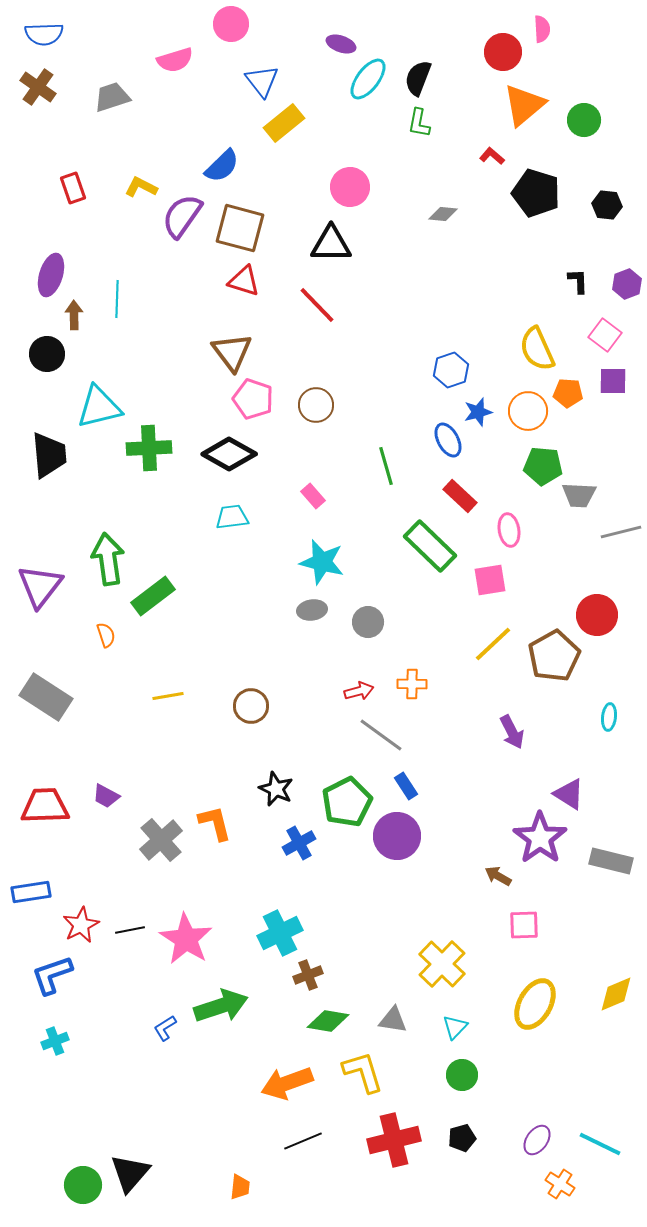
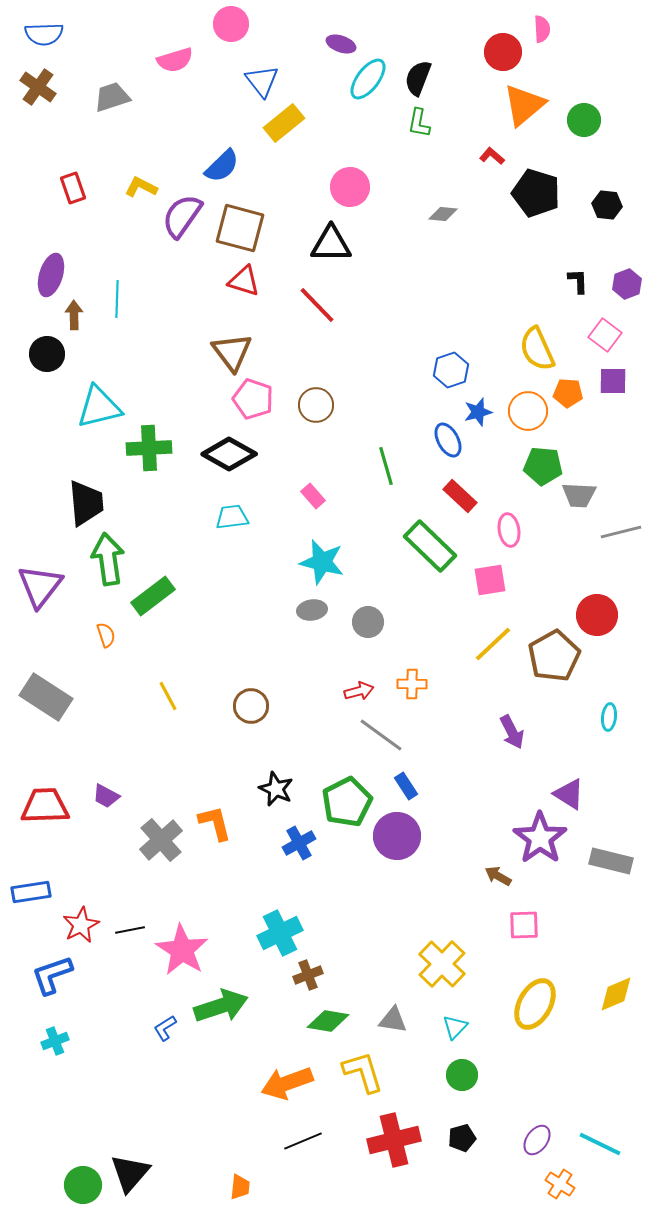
black trapezoid at (49, 455): moved 37 px right, 48 px down
yellow line at (168, 696): rotated 72 degrees clockwise
pink star at (186, 939): moved 4 px left, 11 px down
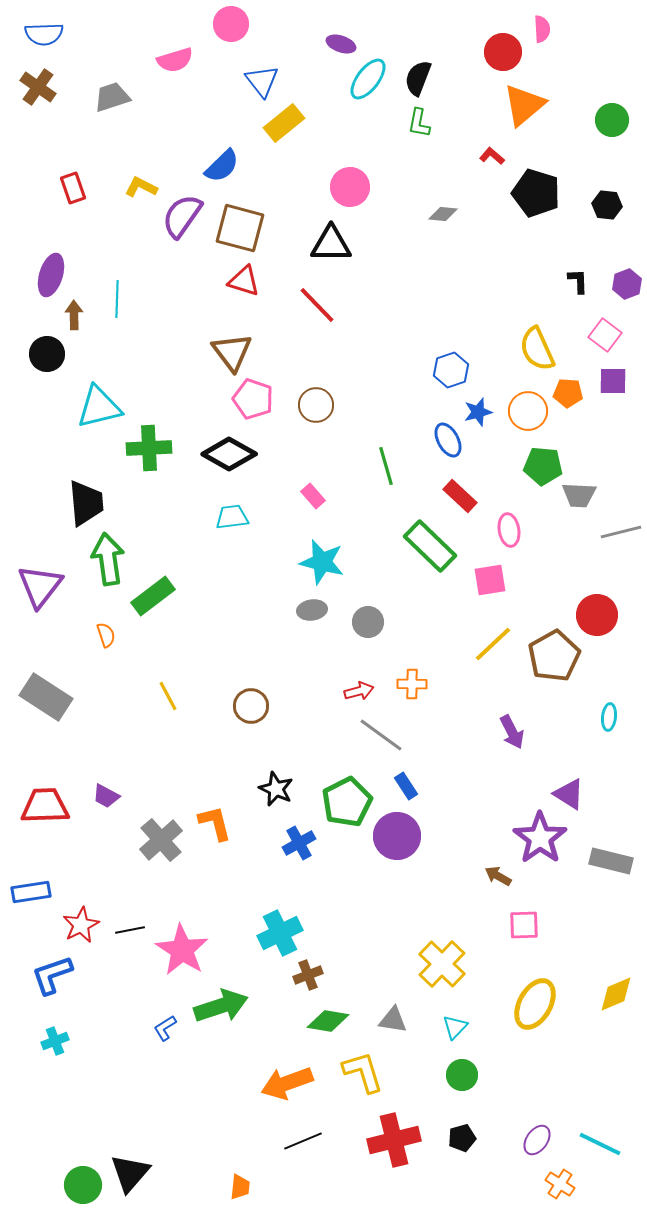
green circle at (584, 120): moved 28 px right
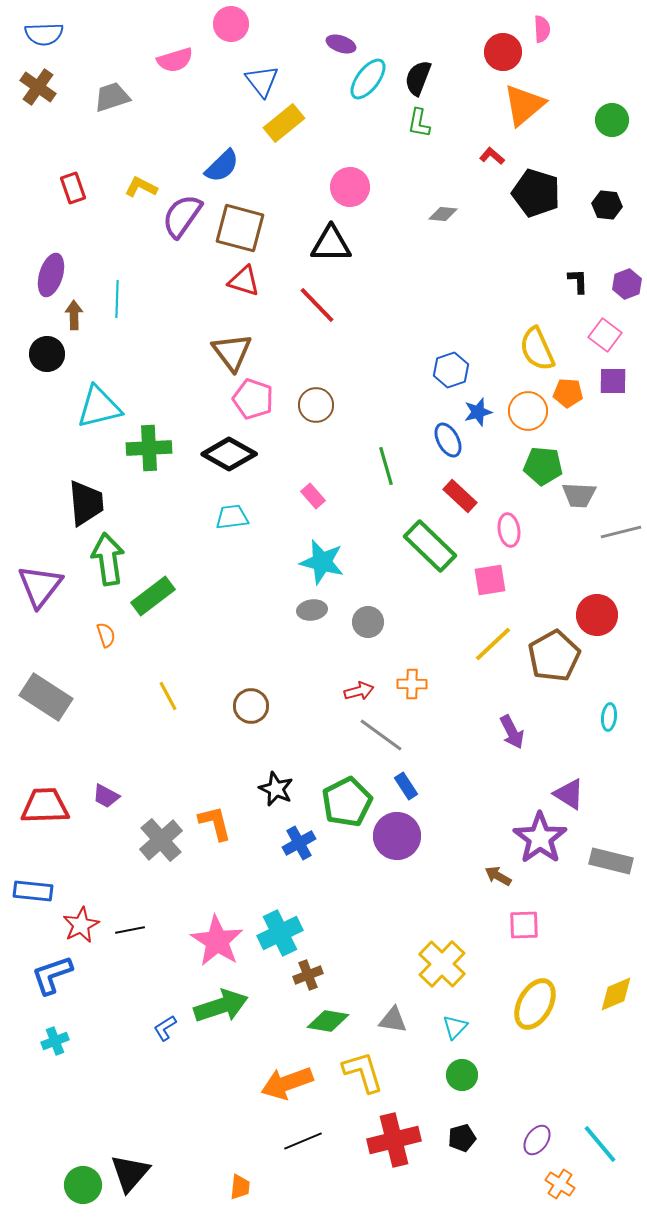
blue rectangle at (31, 892): moved 2 px right, 1 px up; rotated 15 degrees clockwise
pink star at (182, 950): moved 35 px right, 9 px up
cyan line at (600, 1144): rotated 24 degrees clockwise
